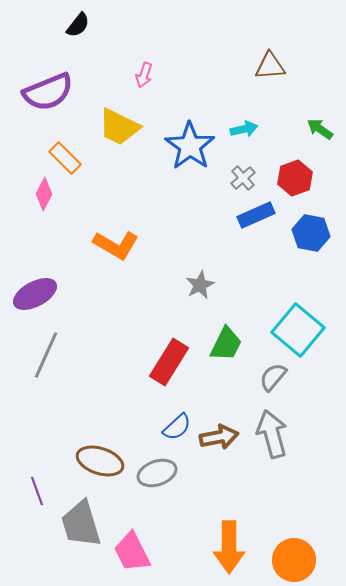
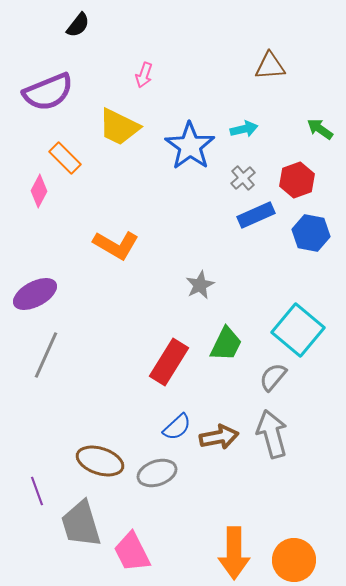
red hexagon: moved 2 px right, 2 px down
pink diamond: moved 5 px left, 3 px up
orange arrow: moved 5 px right, 6 px down
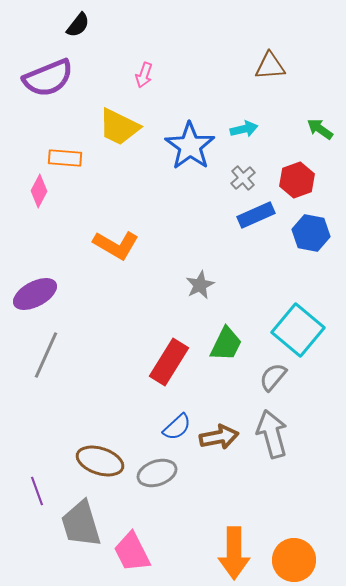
purple semicircle: moved 14 px up
orange rectangle: rotated 40 degrees counterclockwise
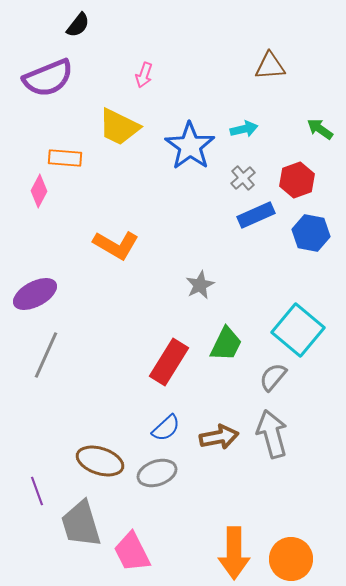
blue semicircle: moved 11 px left, 1 px down
orange circle: moved 3 px left, 1 px up
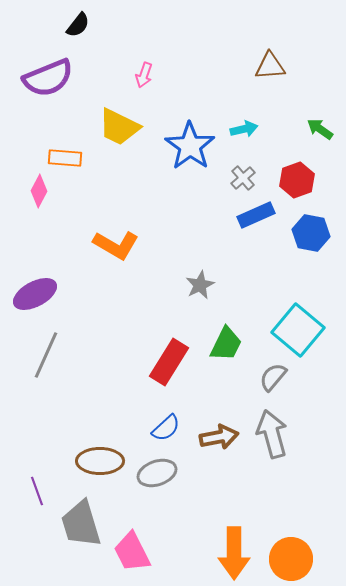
brown ellipse: rotated 18 degrees counterclockwise
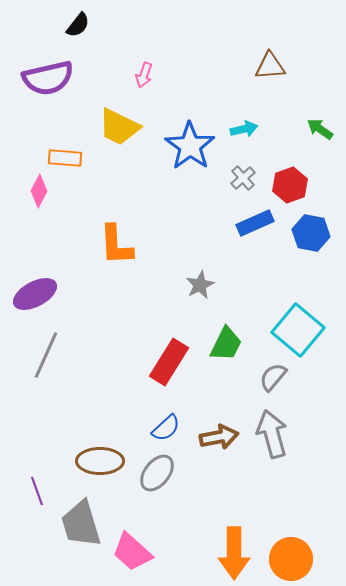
purple semicircle: rotated 9 degrees clockwise
red hexagon: moved 7 px left, 5 px down
blue rectangle: moved 1 px left, 8 px down
orange L-shape: rotated 57 degrees clockwise
gray ellipse: rotated 33 degrees counterclockwise
pink trapezoid: rotated 21 degrees counterclockwise
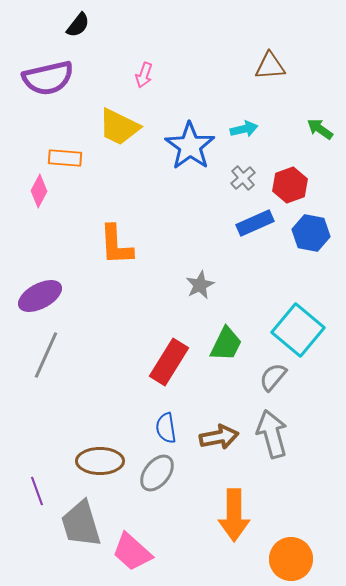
purple ellipse: moved 5 px right, 2 px down
blue semicircle: rotated 124 degrees clockwise
orange arrow: moved 38 px up
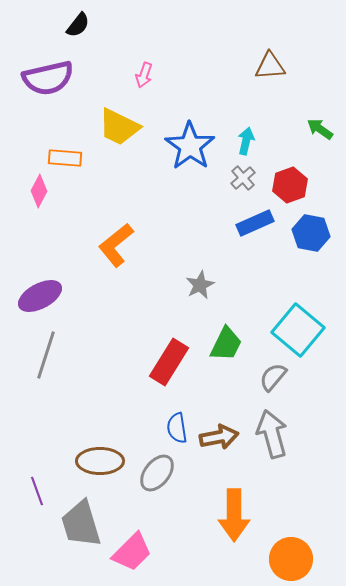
cyan arrow: moved 2 px right, 12 px down; rotated 64 degrees counterclockwise
orange L-shape: rotated 54 degrees clockwise
gray line: rotated 6 degrees counterclockwise
blue semicircle: moved 11 px right
pink trapezoid: rotated 87 degrees counterclockwise
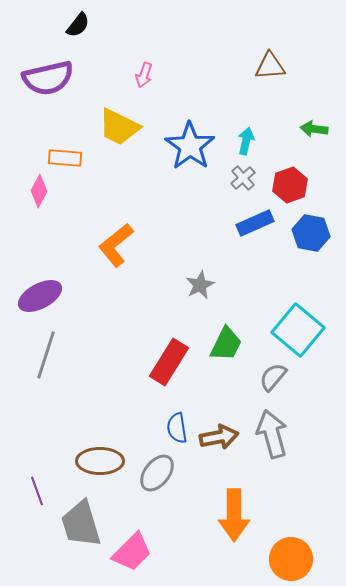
green arrow: moved 6 px left; rotated 28 degrees counterclockwise
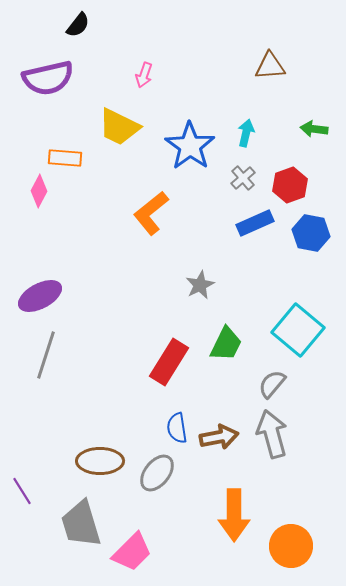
cyan arrow: moved 8 px up
orange L-shape: moved 35 px right, 32 px up
gray semicircle: moved 1 px left, 7 px down
purple line: moved 15 px left; rotated 12 degrees counterclockwise
orange circle: moved 13 px up
